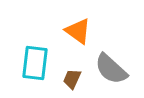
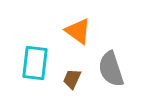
gray semicircle: rotated 30 degrees clockwise
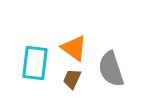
orange triangle: moved 4 px left, 17 px down
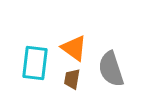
brown trapezoid: rotated 15 degrees counterclockwise
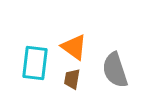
orange triangle: moved 1 px up
gray semicircle: moved 4 px right, 1 px down
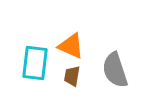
orange triangle: moved 3 px left, 1 px up; rotated 12 degrees counterclockwise
brown trapezoid: moved 3 px up
